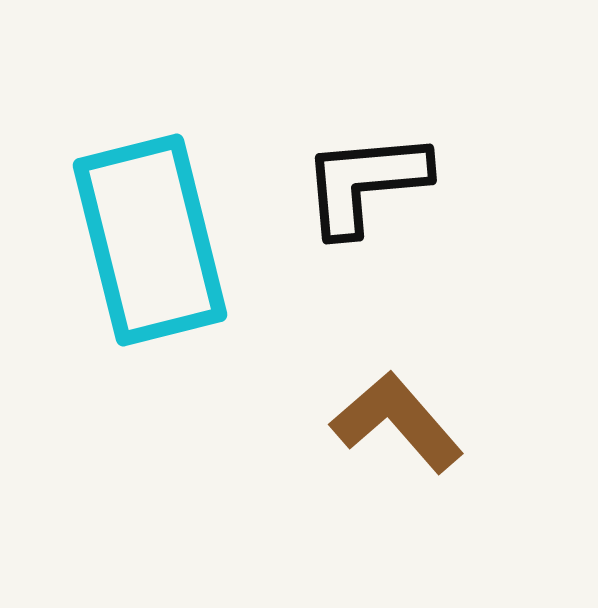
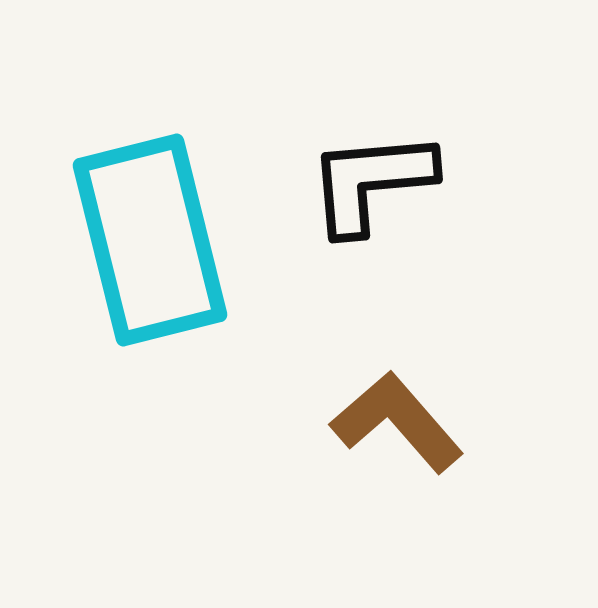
black L-shape: moved 6 px right, 1 px up
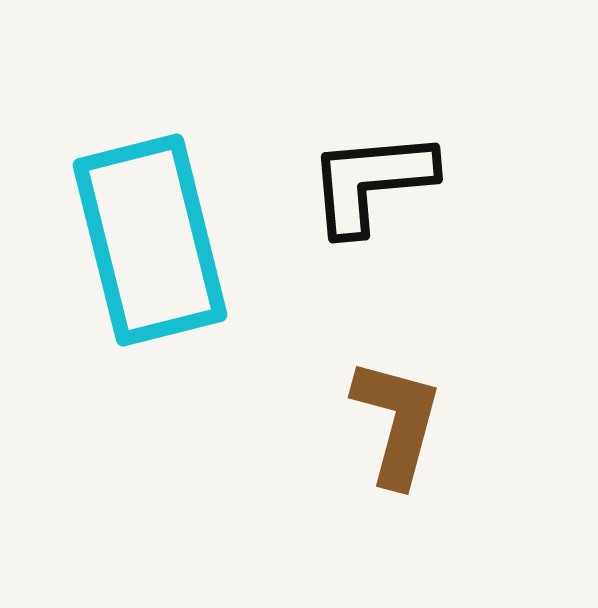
brown L-shape: rotated 56 degrees clockwise
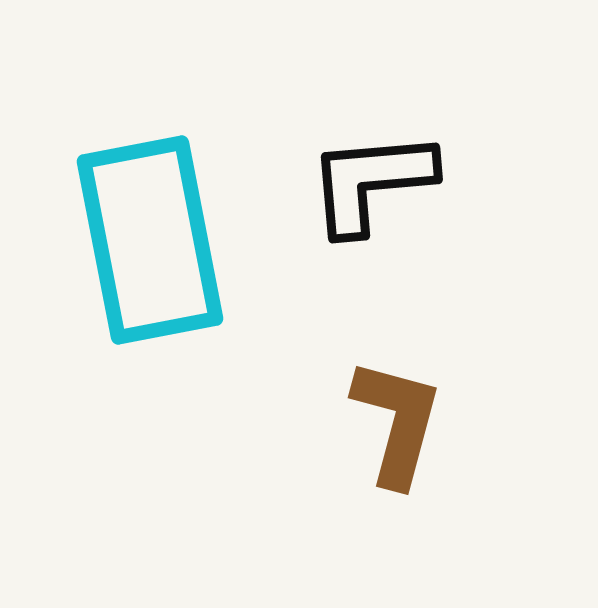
cyan rectangle: rotated 3 degrees clockwise
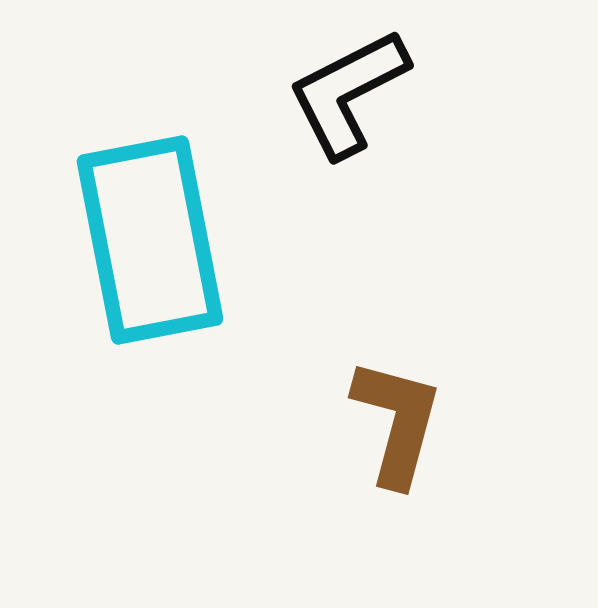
black L-shape: moved 23 px left, 89 px up; rotated 22 degrees counterclockwise
